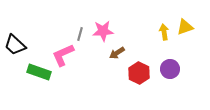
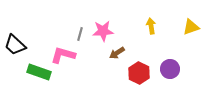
yellow triangle: moved 6 px right
yellow arrow: moved 13 px left, 6 px up
pink L-shape: rotated 40 degrees clockwise
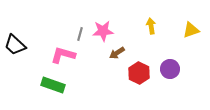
yellow triangle: moved 3 px down
green rectangle: moved 14 px right, 13 px down
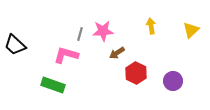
yellow triangle: rotated 24 degrees counterclockwise
pink L-shape: moved 3 px right
purple circle: moved 3 px right, 12 px down
red hexagon: moved 3 px left
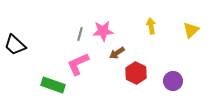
pink L-shape: moved 12 px right, 9 px down; rotated 40 degrees counterclockwise
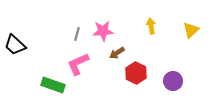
gray line: moved 3 px left
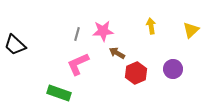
brown arrow: rotated 63 degrees clockwise
red hexagon: rotated 10 degrees clockwise
purple circle: moved 12 px up
green rectangle: moved 6 px right, 8 px down
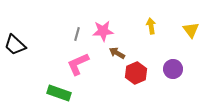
yellow triangle: rotated 24 degrees counterclockwise
